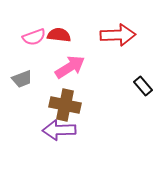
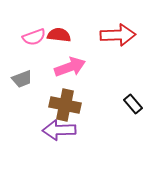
pink arrow: rotated 12 degrees clockwise
black rectangle: moved 10 px left, 18 px down
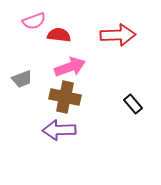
pink semicircle: moved 16 px up
brown cross: moved 8 px up
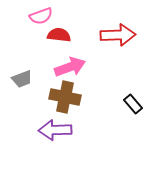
pink semicircle: moved 7 px right, 5 px up
purple arrow: moved 4 px left
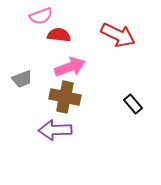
red arrow: rotated 28 degrees clockwise
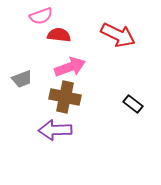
black rectangle: rotated 12 degrees counterclockwise
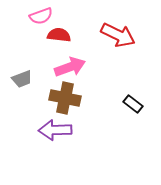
brown cross: moved 1 px down
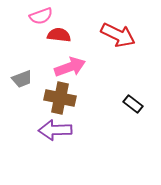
brown cross: moved 5 px left
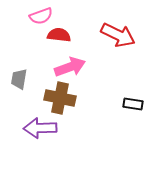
gray trapezoid: moved 3 px left; rotated 120 degrees clockwise
black rectangle: rotated 30 degrees counterclockwise
purple arrow: moved 15 px left, 2 px up
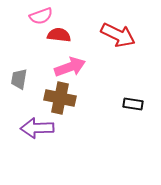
purple arrow: moved 3 px left
